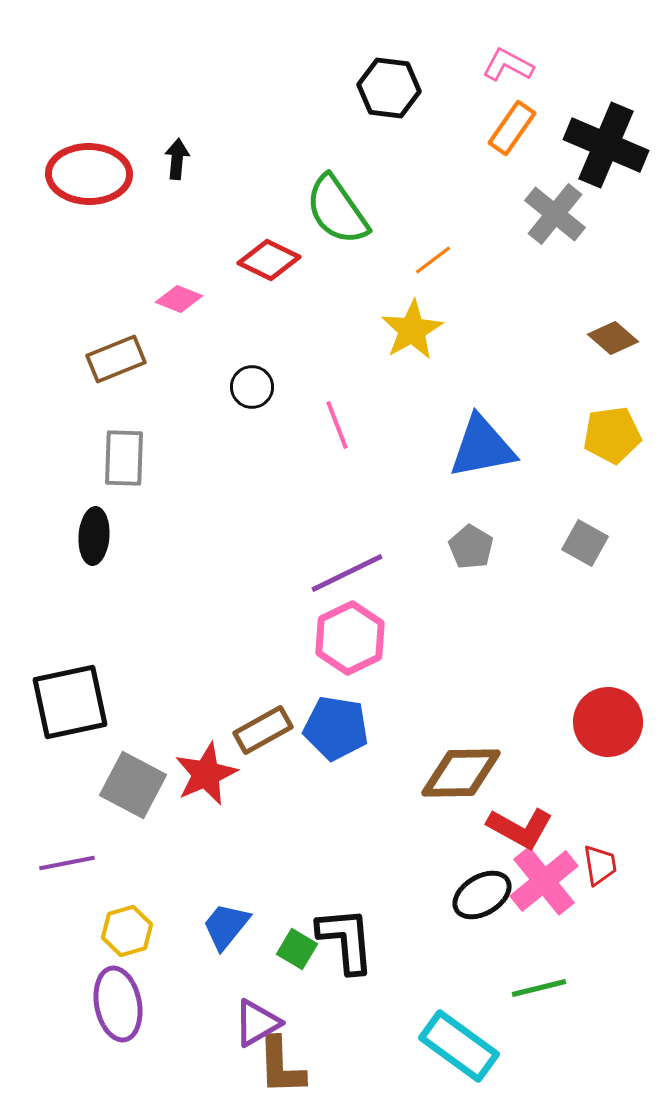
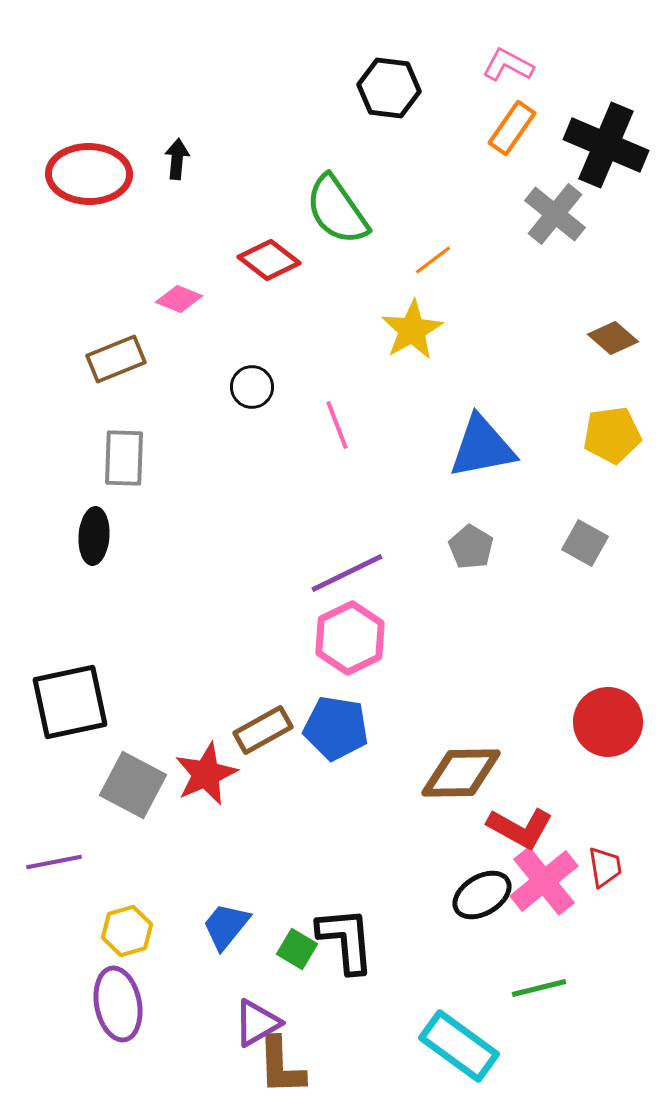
red diamond at (269, 260): rotated 12 degrees clockwise
purple line at (67, 863): moved 13 px left, 1 px up
red trapezoid at (600, 865): moved 5 px right, 2 px down
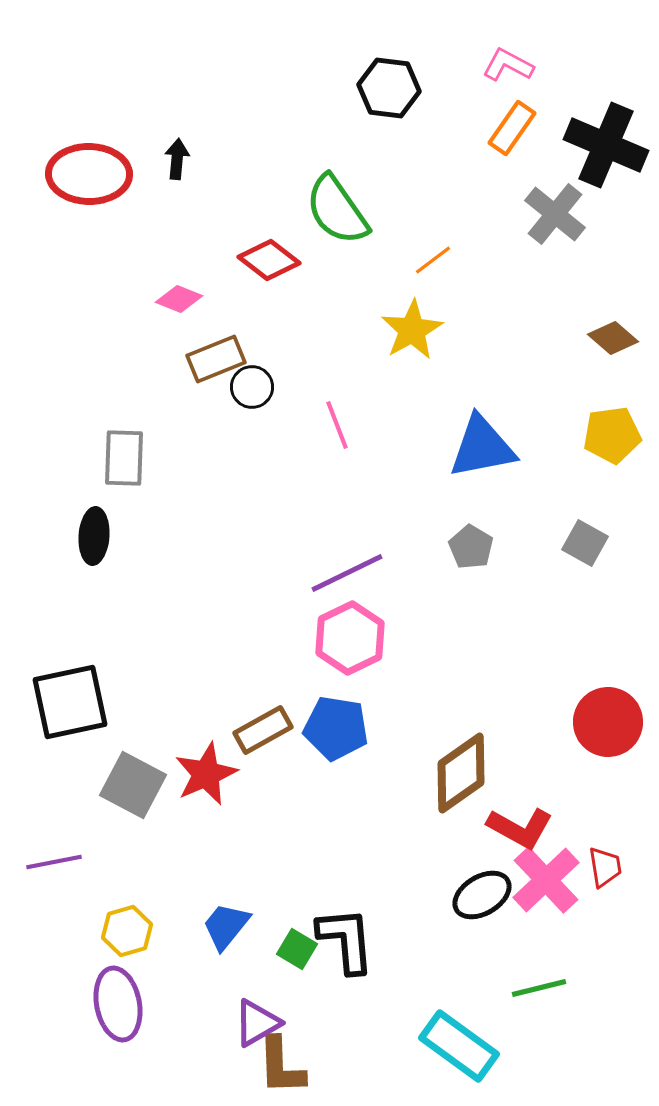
brown rectangle at (116, 359): moved 100 px right
brown diamond at (461, 773): rotated 34 degrees counterclockwise
pink cross at (544, 881): moved 2 px right, 1 px up; rotated 4 degrees counterclockwise
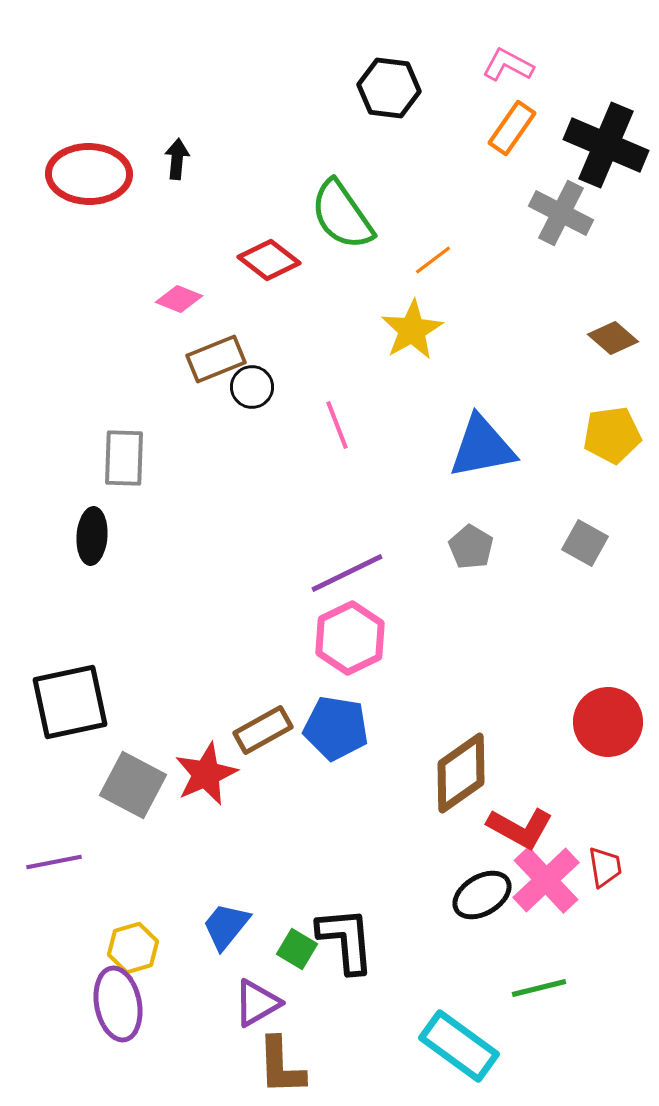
green semicircle at (337, 210): moved 5 px right, 5 px down
gray cross at (555, 214): moved 6 px right, 1 px up; rotated 12 degrees counterclockwise
black ellipse at (94, 536): moved 2 px left
yellow hexagon at (127, 931): moved 6 px right, 17 px down
purple triangle at (257, 1023): moved 20 px up
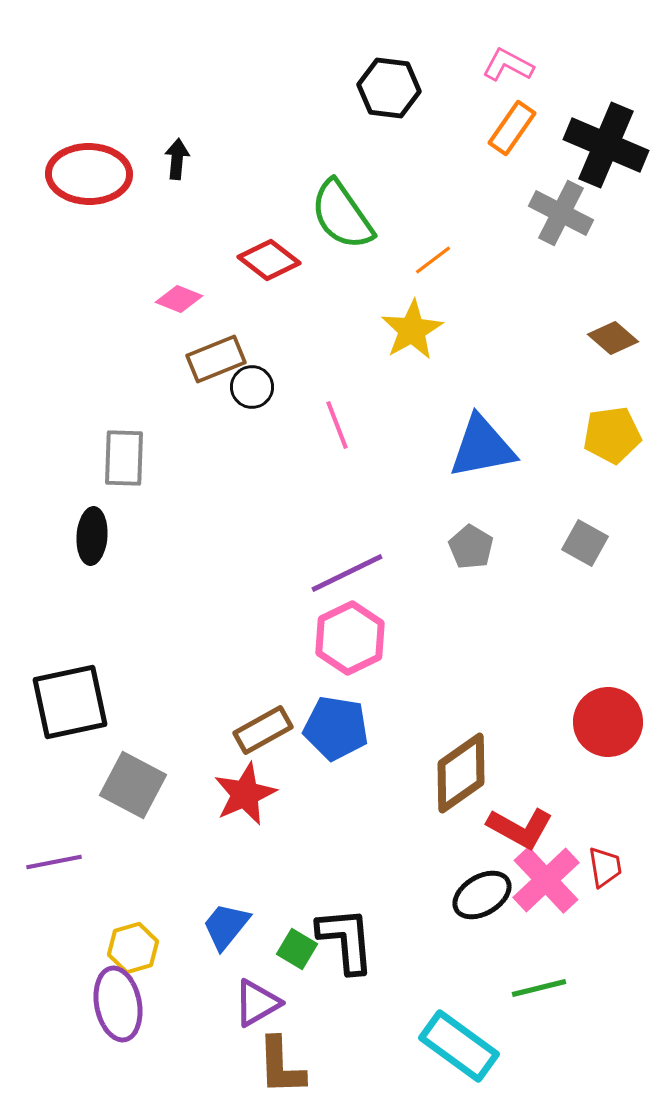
red star at (206, 774): moved 39 px right, 20 px down
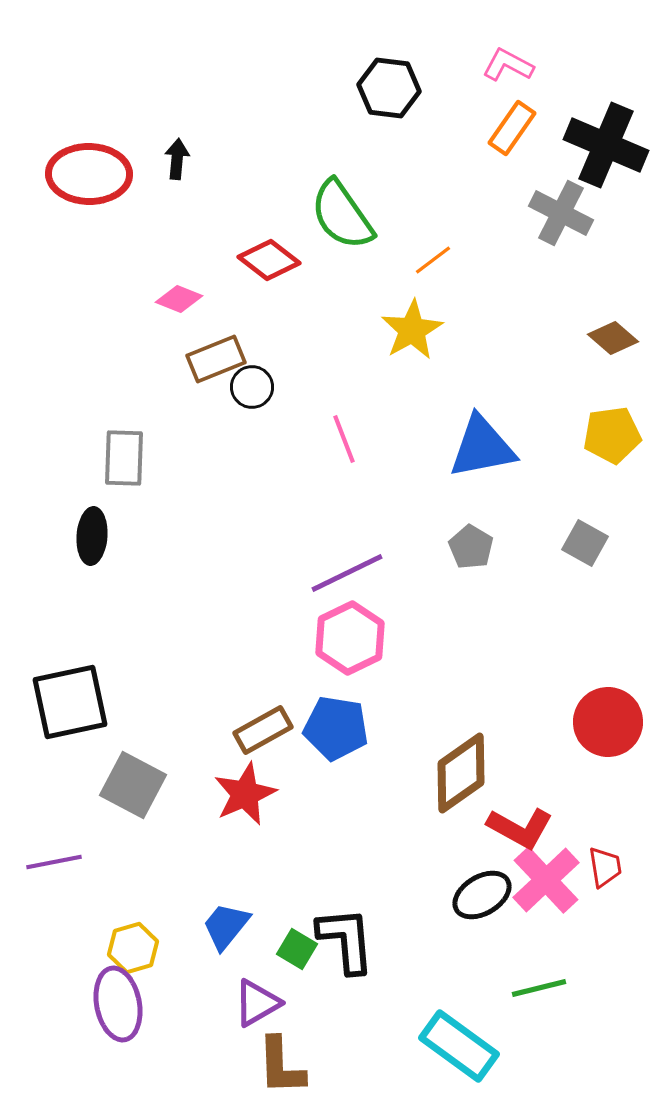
pink line at (337, 425): moved 7 px right, 14 px down
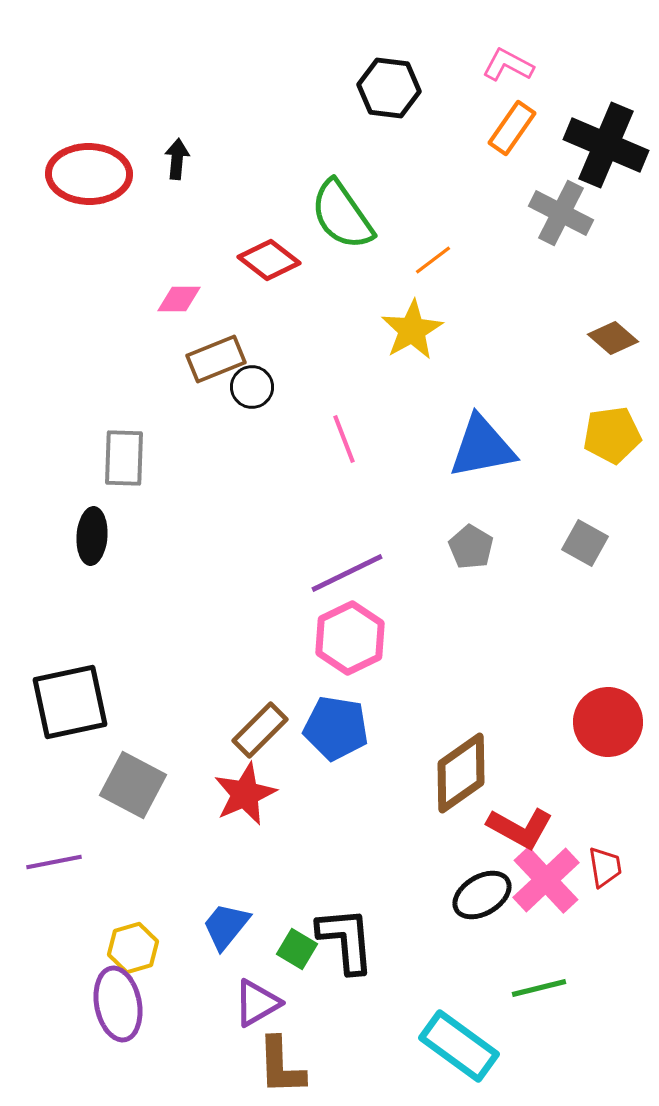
pink diamond at (179, 299): rotated 21 degrees counterclockwise
brown rectangle at (263, 730): moved 3 px left; rotated 16 degrees counterclockwise
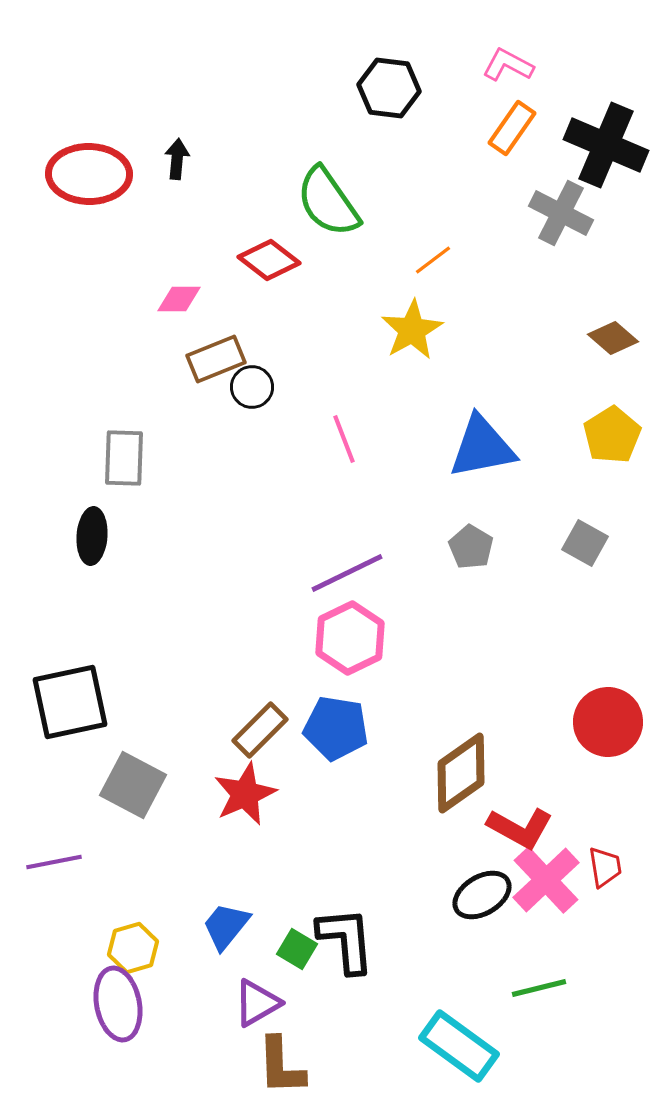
green semicircle at (342, 215): moved 14 px left, 13 px up
yellow pentagon at (612, 435): rotated 24 degrees counterclockwise
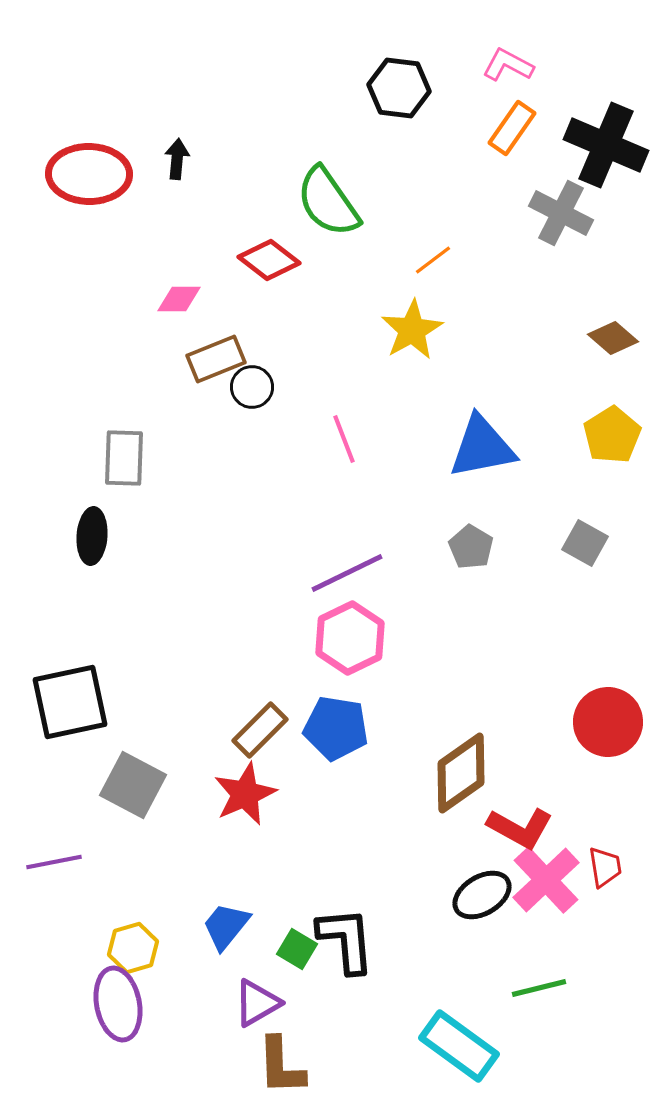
black hexagon at (389, 88): moved 10 px right
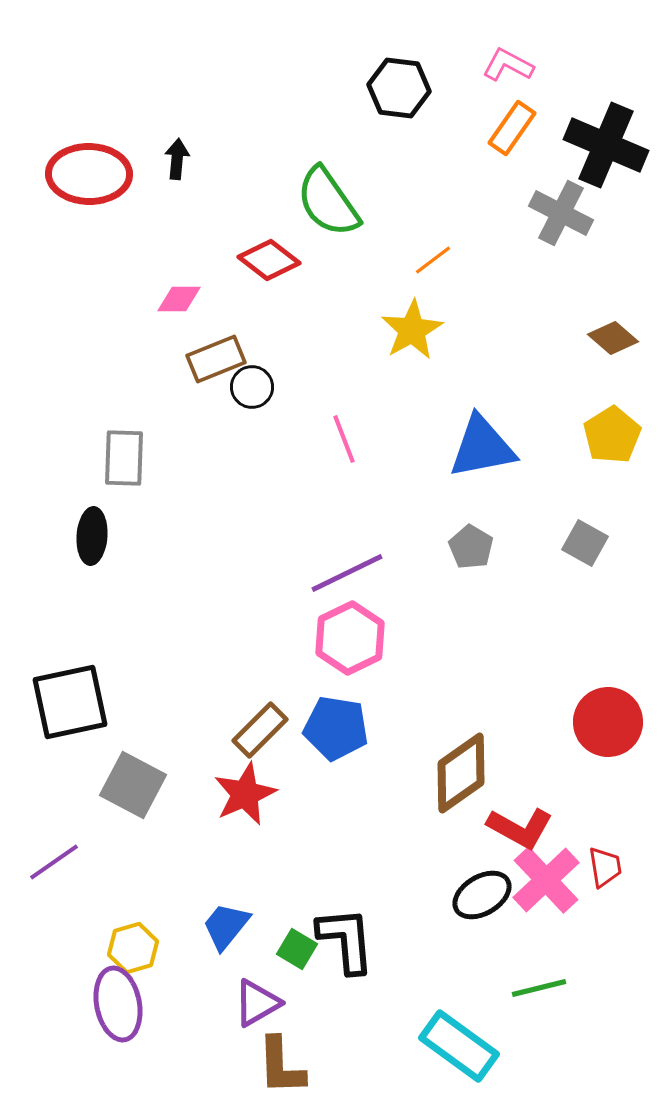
purple line at (54, 862): rotated 24 degrees counterclockwise
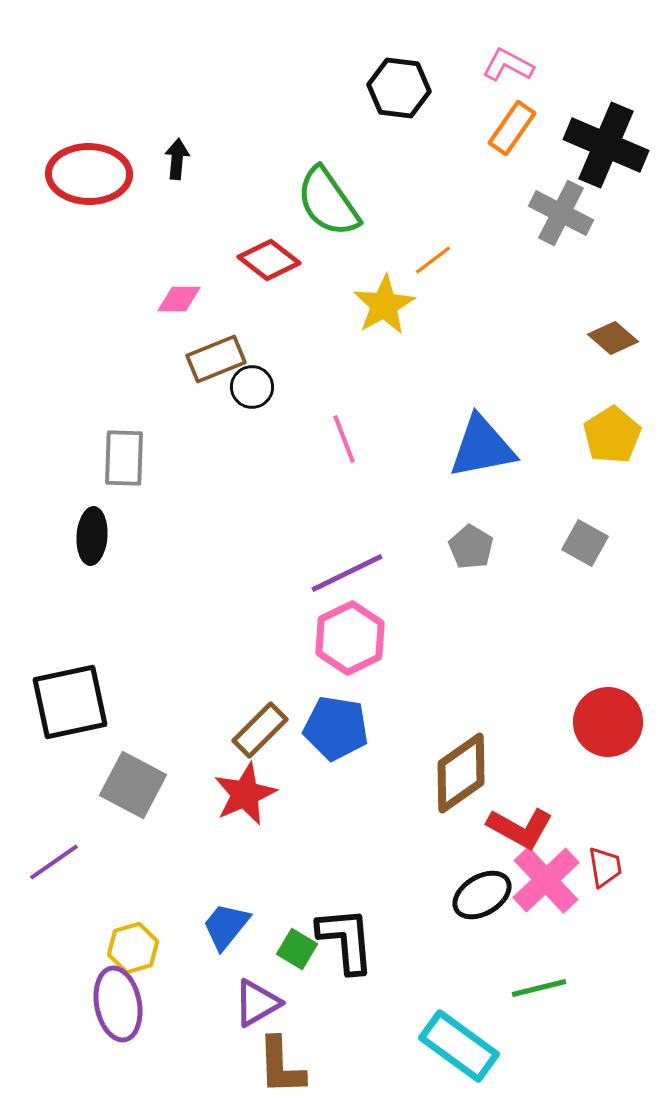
yellow star at (412, 330): moved 28 px left, 25 px up
